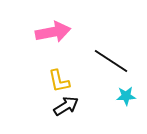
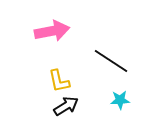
pink arrow: moved 1 px left, 1 px up
cyan star: moved 6 px left, 4 px down
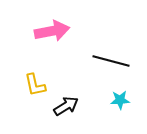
black line: rotated 18 degrees counterclockwise
yellow L-shape: moved 24 px left, 4 px down
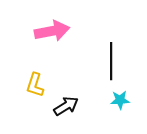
black line: rotated 75 degrees clockwise
yellow L-shape: rotated 30 degrees clockwise
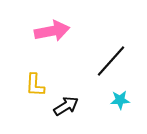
black line: rotated 42 degrees clockwise
yellow L-shape: rotated 15 degrees counterclockwise
